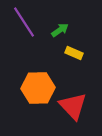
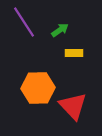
yellow rectangle: rotated 24 degrees counterclockwise
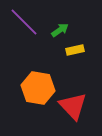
purple line: rotated 12 degrees counterclockwise
yellow rectangle: moved 1 px right, 3 px up; rotated 12 degrees counterclockwise
orange hexagon: rotated 12 degrees clockwise
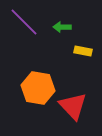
green arrow: moved 2 px right, 3 px up; rotated 144 degrees counterclockwise
yellow rectangle: moved 8 px right, 1 px down; rotated 24 degrees clockwise
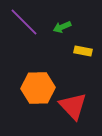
green arrow: rotated 24 degrees counterclockwise
orange hexagon: rotated 12 degrees counterclockwise
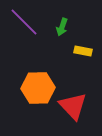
green arrow: rotated 48 degrees counterclockwise
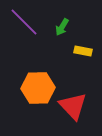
green arrow: rotated 12 degrees clockwise
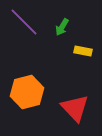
orange hexagon: moved 11 px left, 4 px down; rotated 12 degrees counterclockwise
red triangle: moved 2 px right, 2 px down
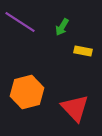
purple line: moved 4 px left; rotated 12 degrees counterclockwise
